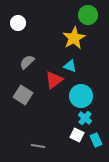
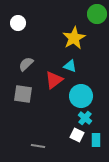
green circle: moved 9 px right, 1 px up
gray semicircle: moved 1 px left, 2 px down
gray square: moved 1 px up; rotated 24 degrees counterclockwise
cyan rectangle: rotated 24 degrees clockwise
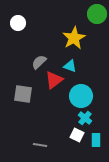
gray semicircle: moved 13 px right, 2 px up
gray line: moved 2 px right, 1 px up
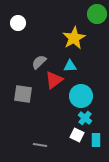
cyan triangle: rotated 24 degrees counterclockwise
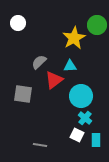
green circle: moved 11 px down
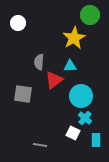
green circle: moved 7 px left, 10 px up
gray semicircle: rotated 42 degrees counterclockwise
white square: moved 4 px left, 2 px up
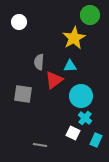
white circle: moved 1 px right, 1 px up
cyan rectangle: rotated 24 degrees clockwise
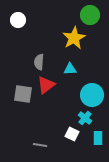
white circle: moved 1 px left, 2 px up
cyan triangle: moved 3 px down
red triangle: moved 8 px left, 5 px down
cyan circle: moved 11 px right, 1 px up
white square: moved 1 px left, 1 px down
cyan rectangle: moved 2 px right, 2 px up; rotated 24 degrees counterclockwise
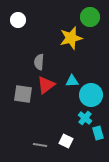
green circle: moved 2 px down
yellow star: moved 3 px left; rotated 15 degrees clockwise
cyan triangle: moved 2 px right, 12 px down
cyan circle: moved 1 px left
white square: moved 6 px left, 7 px down
cyan rectangle: moved 5 px up; rotated 16 degrees counterclockwise
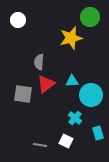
red triangle: moved 1 px up
cyan cross: moved 10 px left
